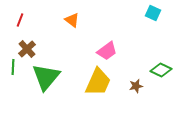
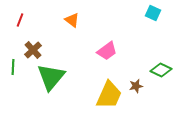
brown cross: moved 6 px right, 1 px down
green triangle: moved 5 px right
yellow trapezoid: moved 11 px right, 13 px down
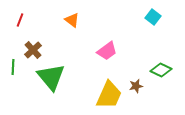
cyan square: moved 4 px down; rotated 14 degrees clockwise
green triangle: rotated 20 degrees counterclockwise
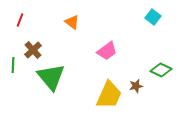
orange triangle: moved 2 px down
green line: moved 2 px up
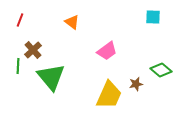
cyan square: rotated 35 degrees counterclockwise
green line: moved 5 px right, 1 px down
green diamond: rotated 15 degrees clockwise
brown star: moved 2 px up
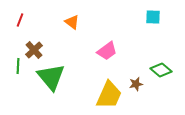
brown cross: moved 1 px right
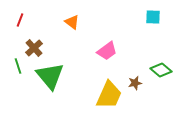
brown cross: moved 2 px up
green line: rotated 21 degrees counterclockwise
green triangle: moved 1 px left, 1 px up
brown star: moved 1 px left, 1 px up
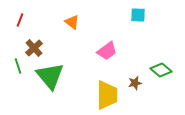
cyan square: moved 15 px left, 2 px up
yellow trapezoid: moved 2 px left; rotated 24 degrees counterclockwise
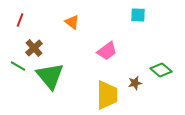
green line: rotated 42 degrees counterclockwise
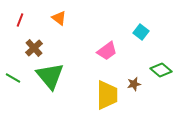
cyan square: moved 3 px right, 17 px down; rotated 35 degrees clockwise
orange triangle: moved 13 px left, 4 px up
green line: moved 5 px left, 12 px down
brown star: moved 1 px left, 1 px down
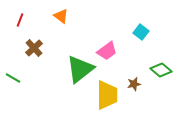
orange triangle: moved 2 px right, 2 px up
green triangle: moved 30 px right, 7 px up; rotated 32 degrees clockwise
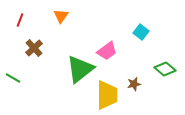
orange triangle: rotated 28 degrees clockwise
green diamond: moved 4 px right, 1 px up
